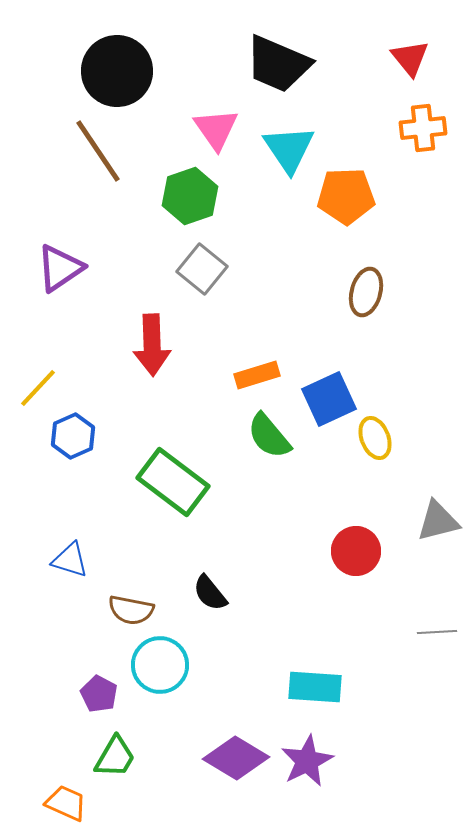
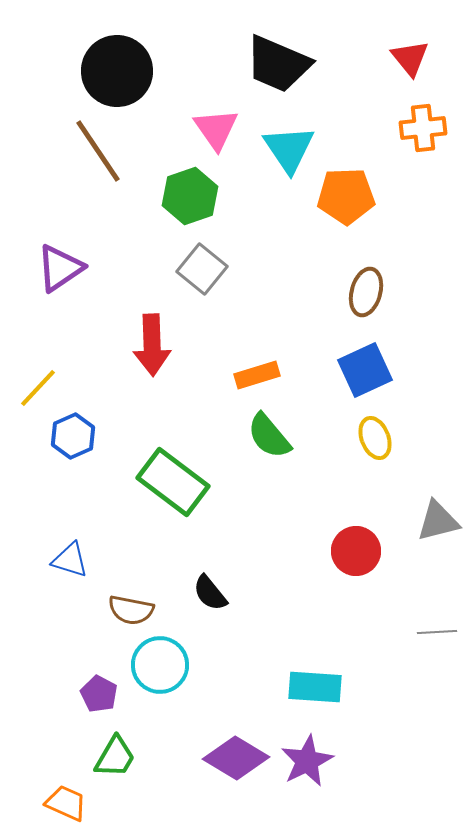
blue square: moved 36 px right, 29 px up
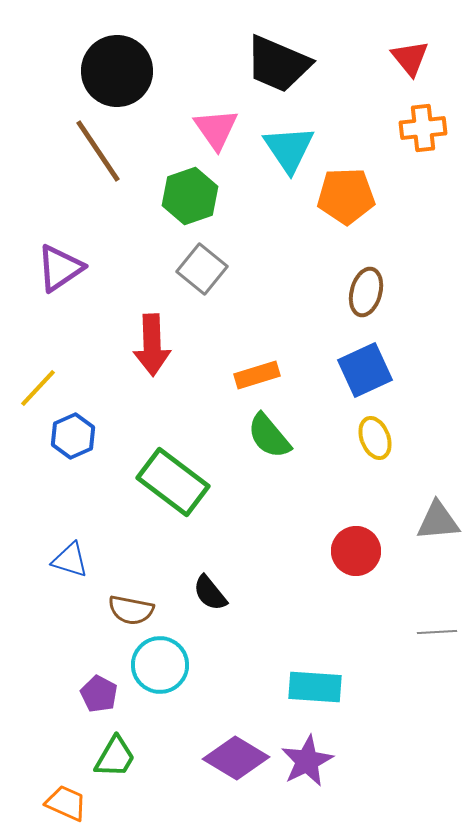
gray triangle: rotated 9 degrees clockwise
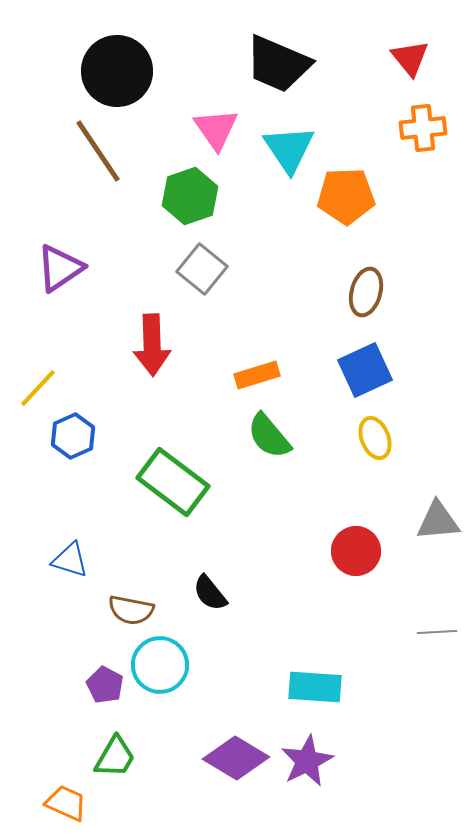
purple pentagon: moved 6 px right, 9 px up
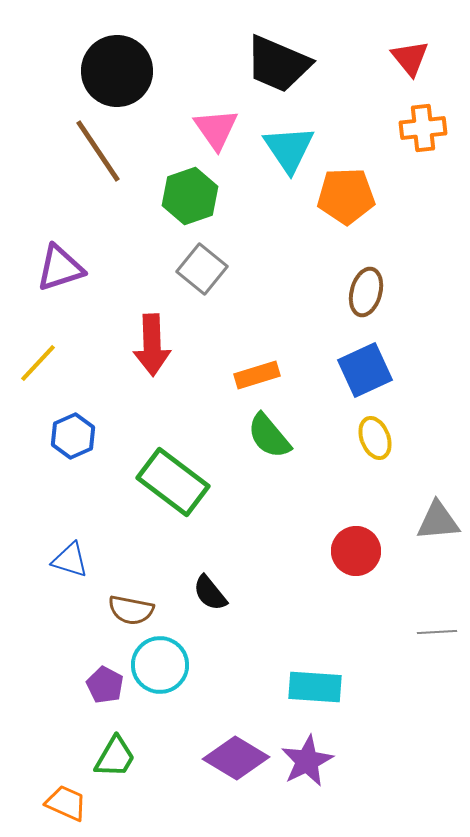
purple triangle: rotated 16 degrees clockwise
yellow line: moved 25 px up
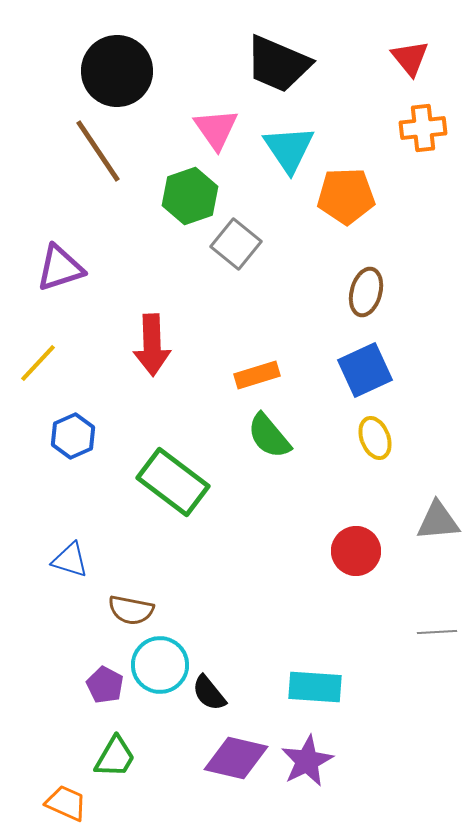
gray square: moved 34 px right, 25 px up
black semicircle: moved 1 px left, 100 px down
purple diamond: rotated 18 degrees counterclockwise
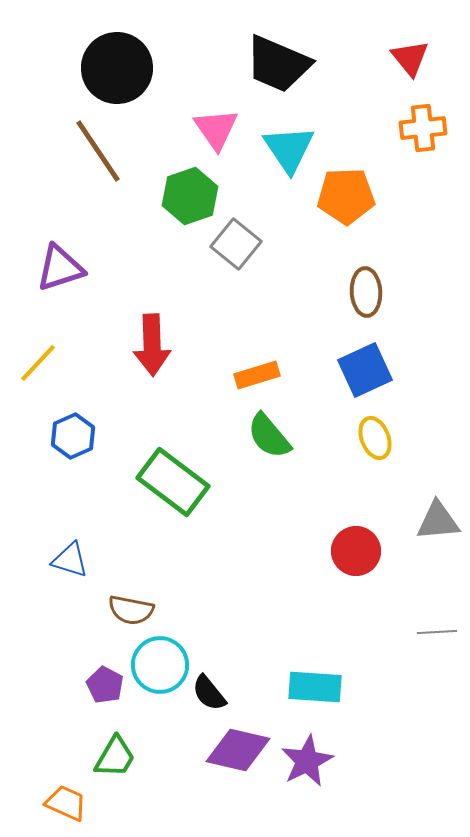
black circle: moved 3 px up
brown ellipse: rotated 18 degrees counterclockwise
purple diamond: moved 2 px right, 8 px up
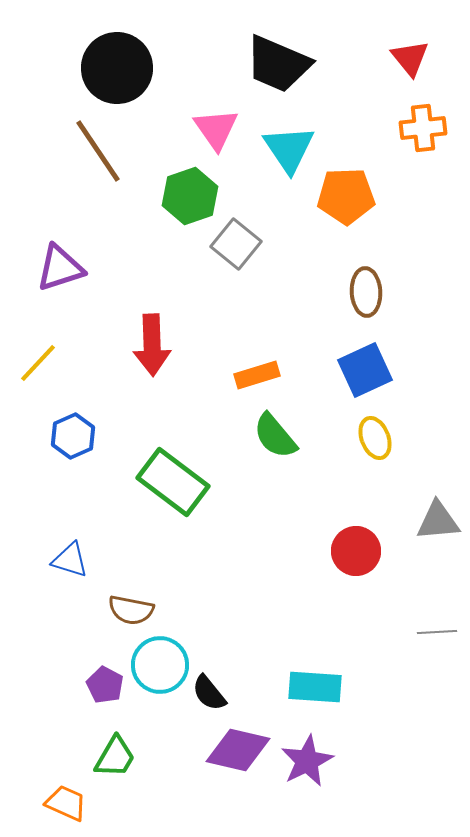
green semicircle: moved 6 px right
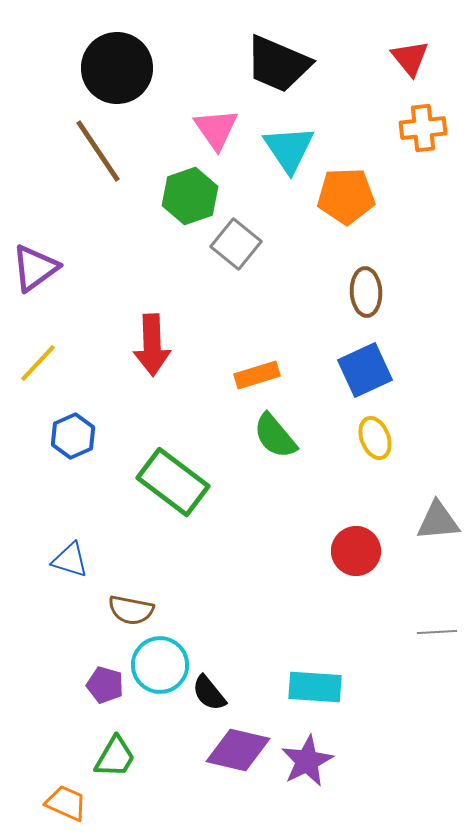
purple triangle: moved 25 px left; rotated 18 degrees counterclockwise
purple pentagon: rotated 12 degrees counterclockwise
